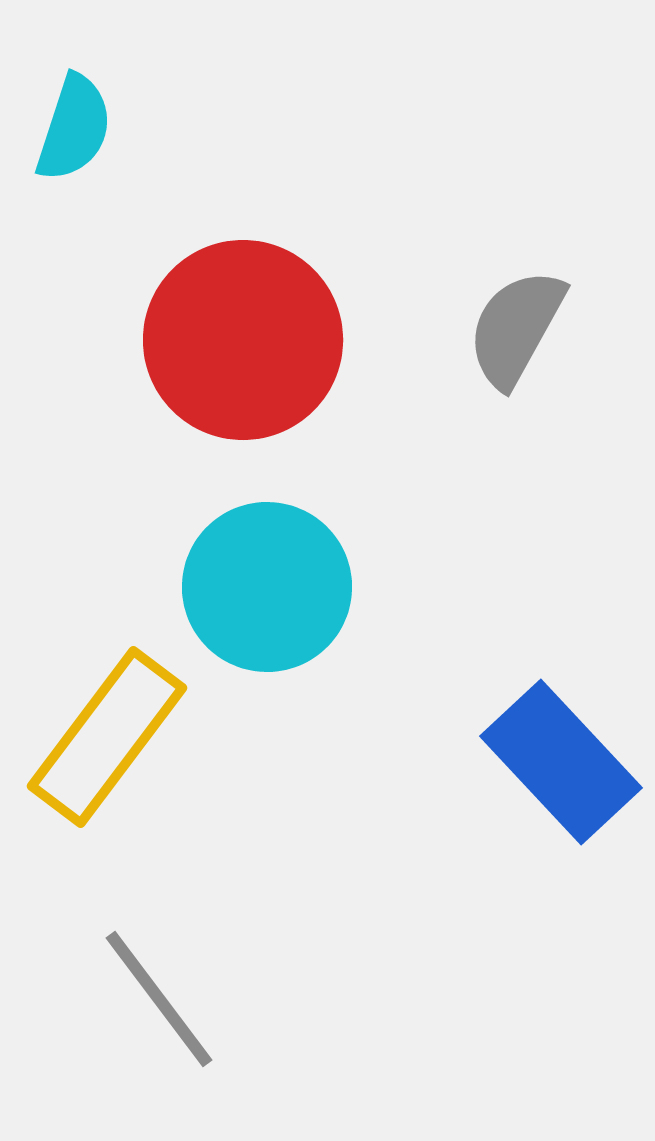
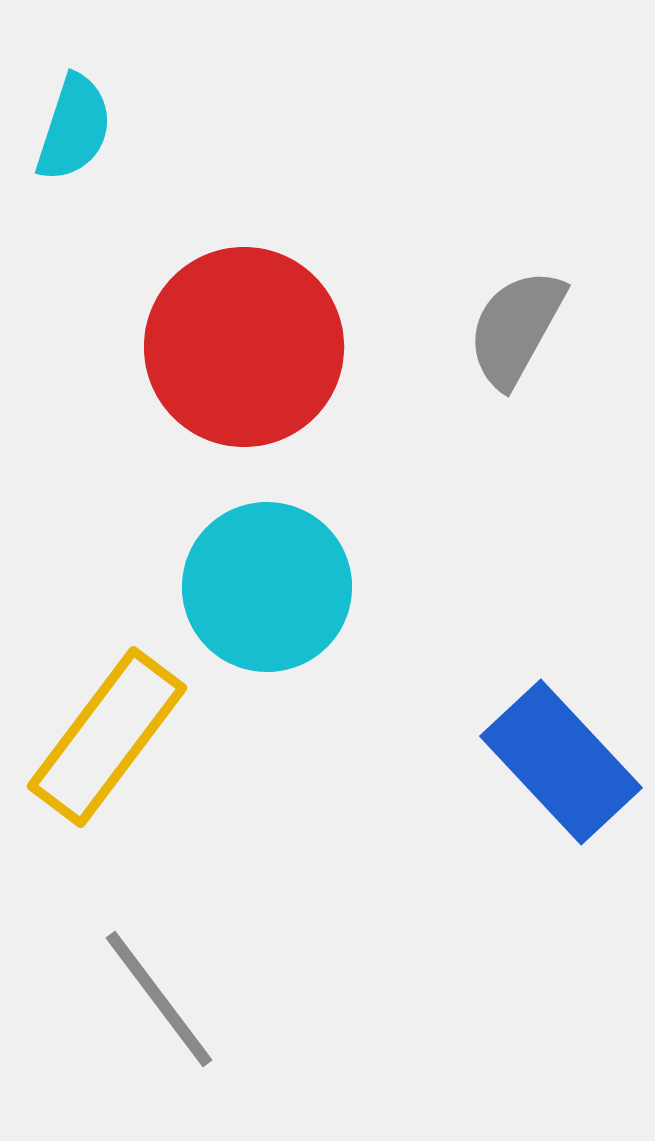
red circle: moved 1 px right, 7 px down
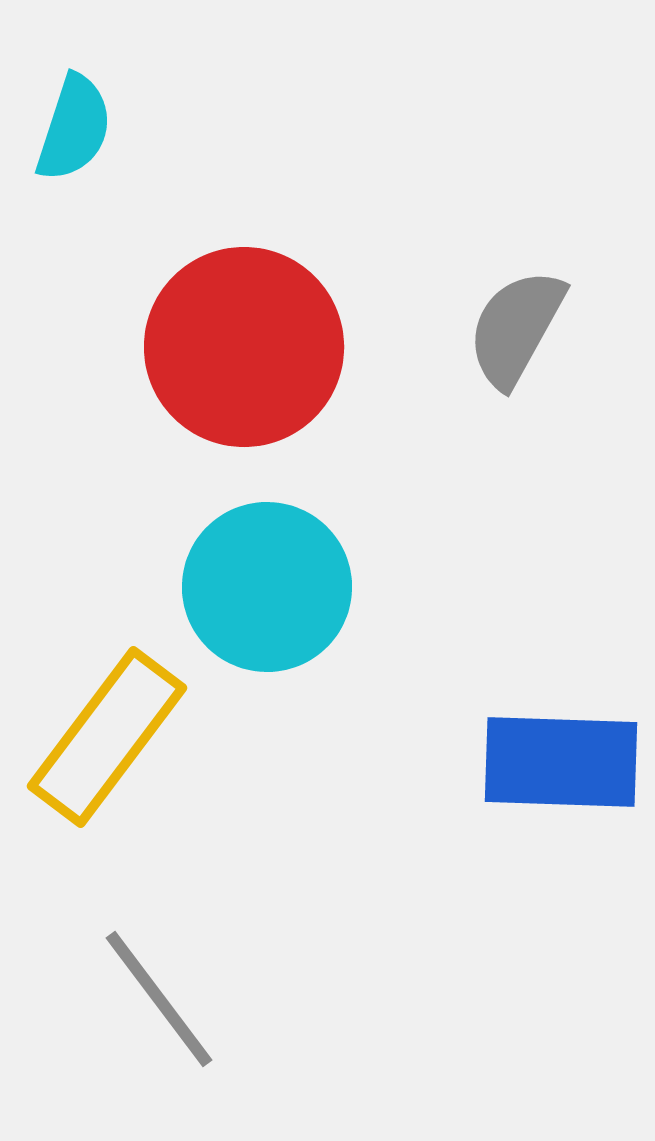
blue rectangle: rotated 45 degrees counterclockwise
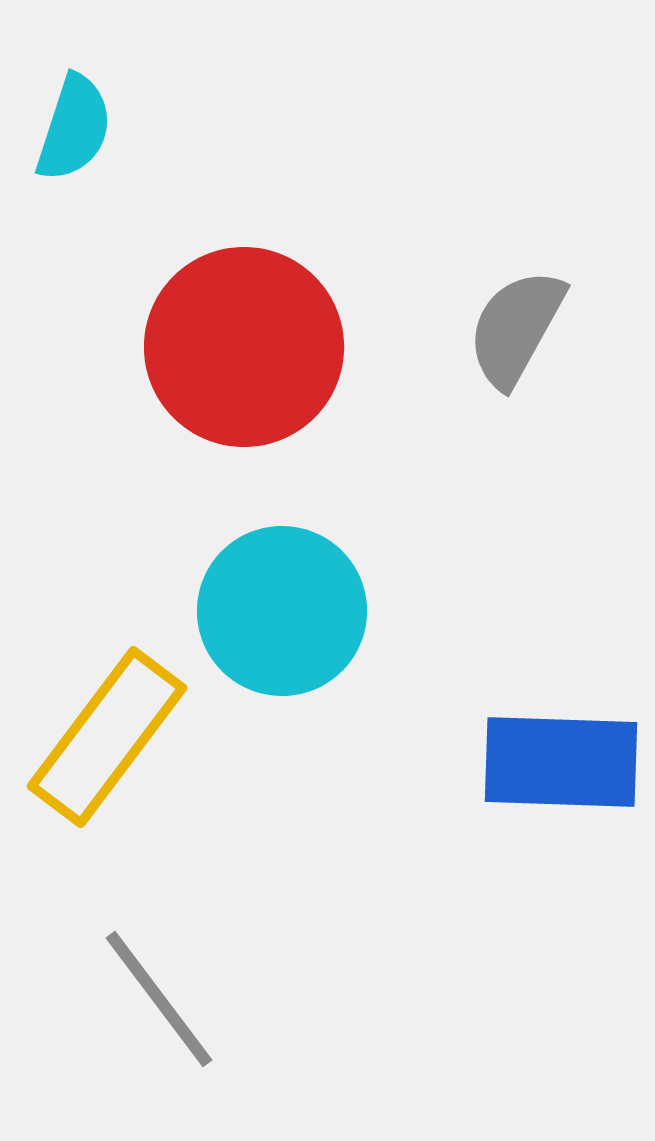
cyan circle: moved 15 px right, 24 px down
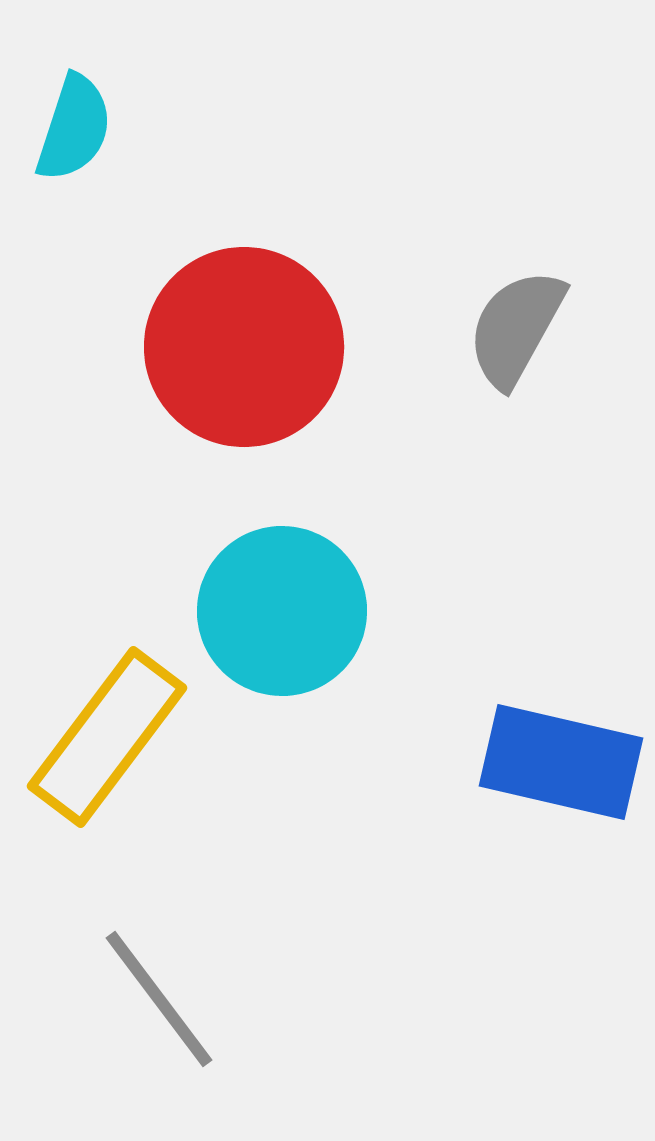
blue rectangle: rotated 11 degrees clockwise
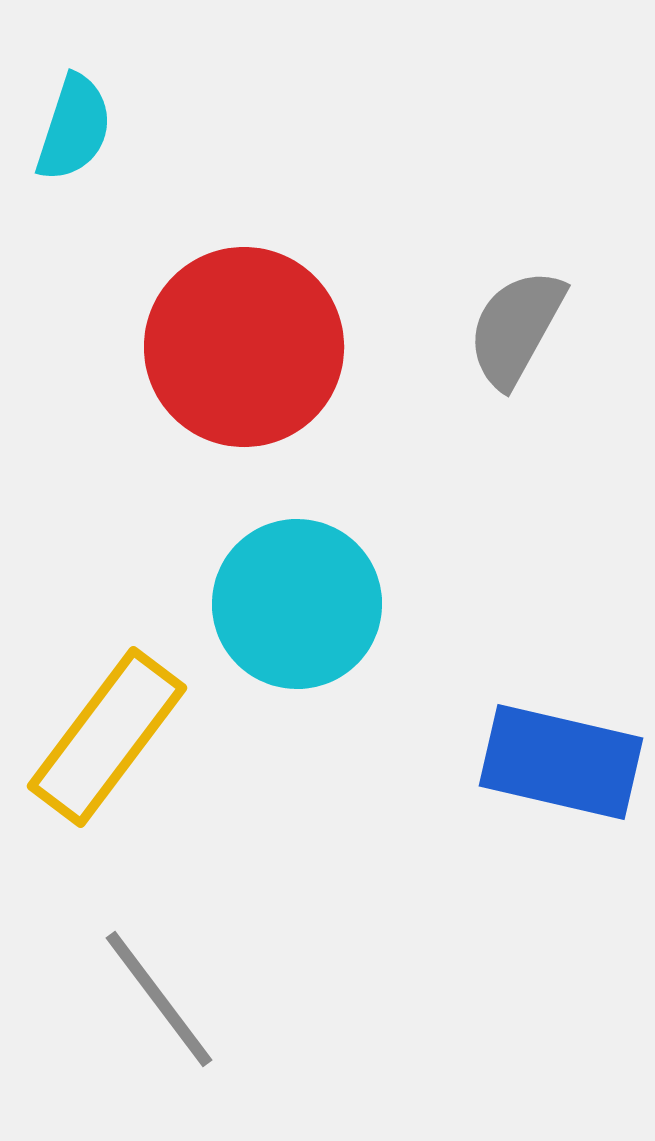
cyan circle: moved 15 px right, 7 px up
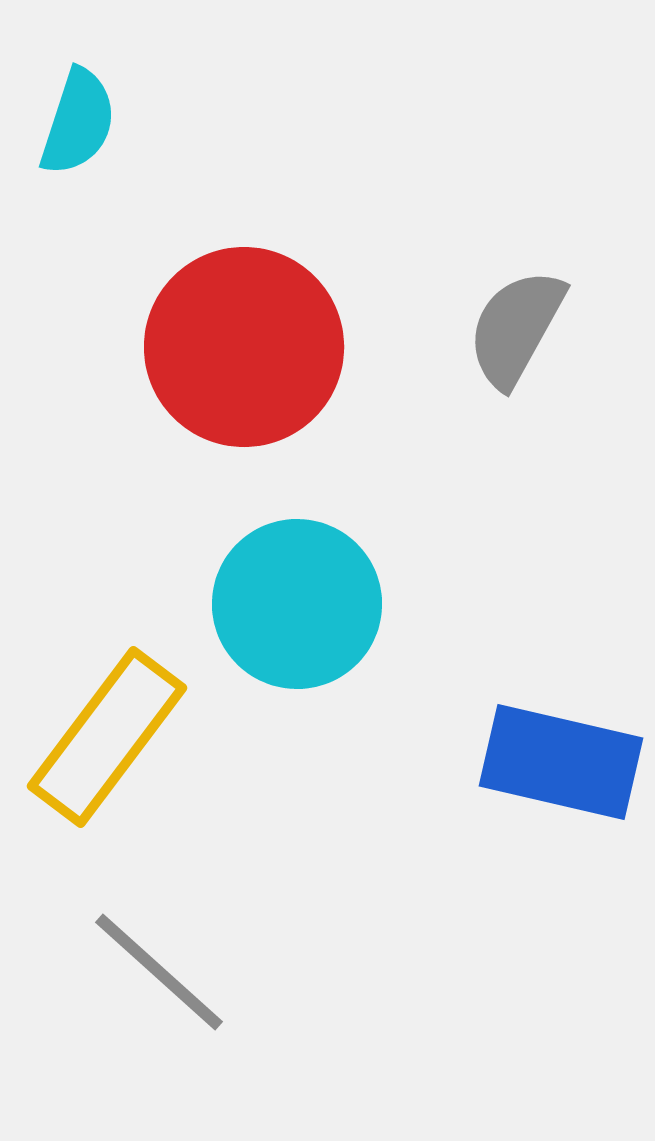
cyan semicircle: moved 4 px right, 6 px up
gray line: moved 27 px up; rotated 11 degrees counterclockwise
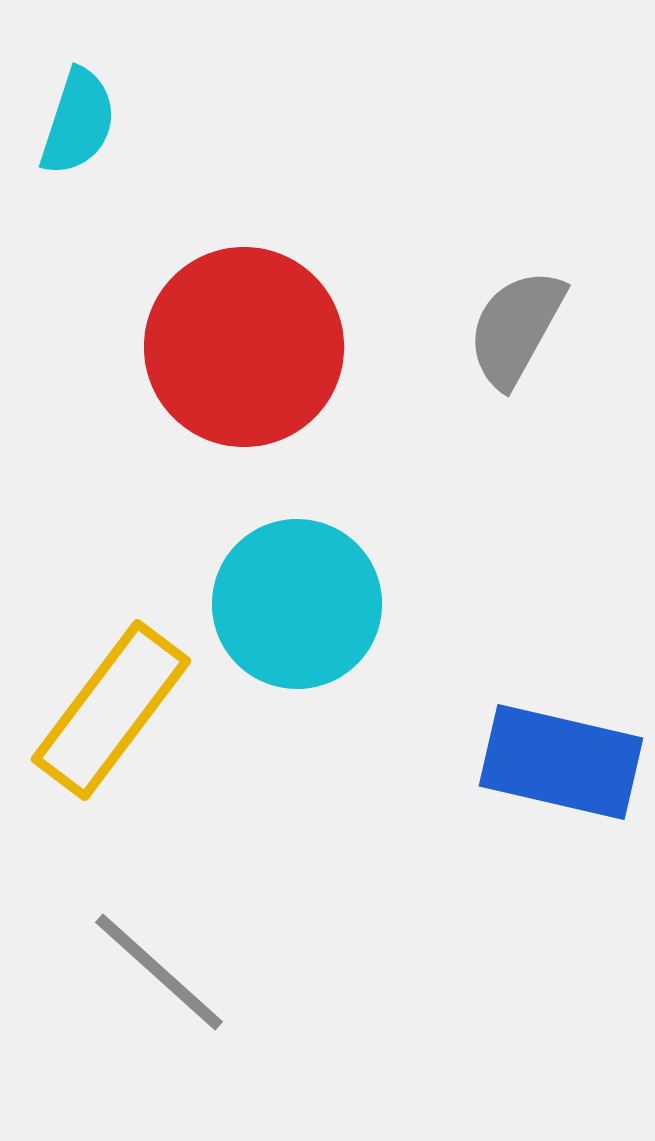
yellow rectangle: moved 4 px right, 27 px up
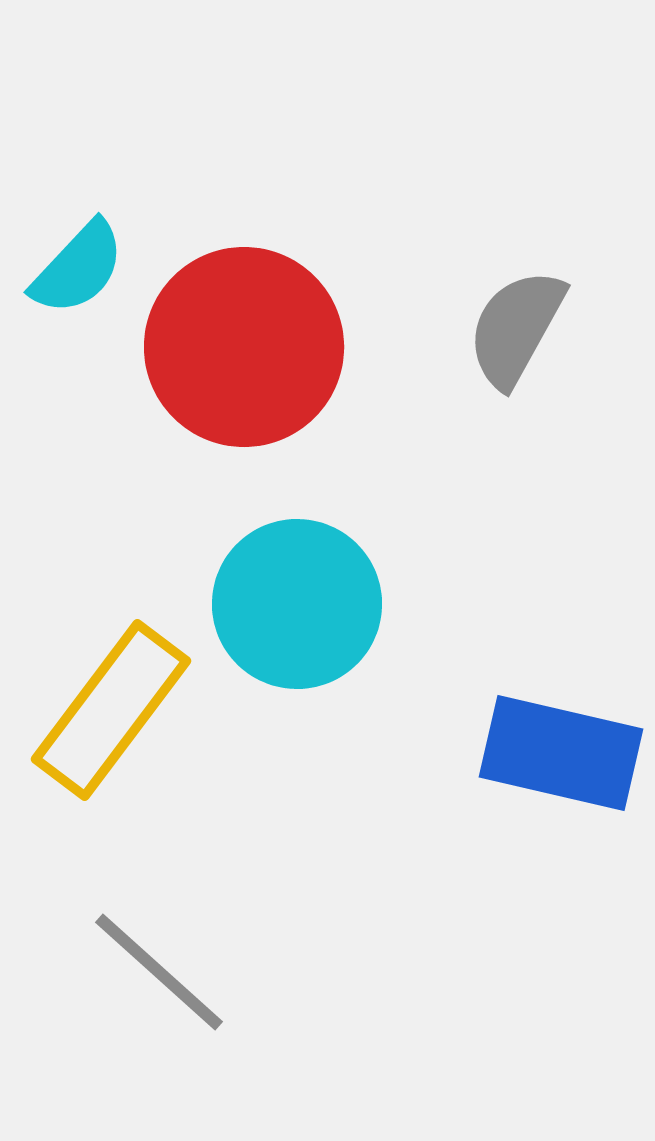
cyan semicircle: moved 146 px down; rotated 25 degrees clockwise
blue rectangle: moved 9 px up
